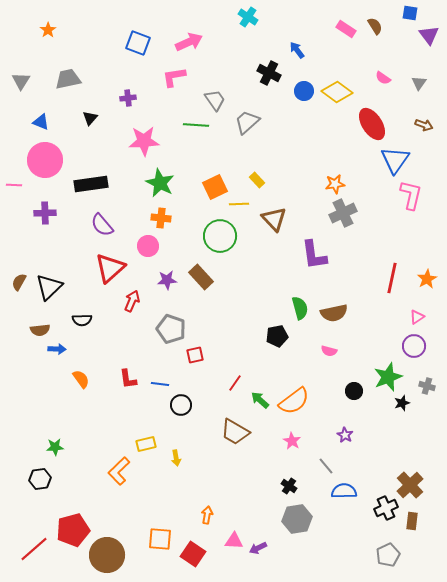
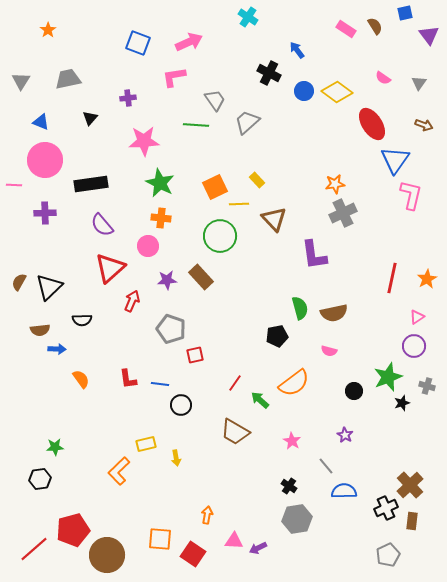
blue square at (410, 13): moved 5 px left; rotated 21 degrees counterclockwise
orange semicircle at (294, 401): moved 18 px up
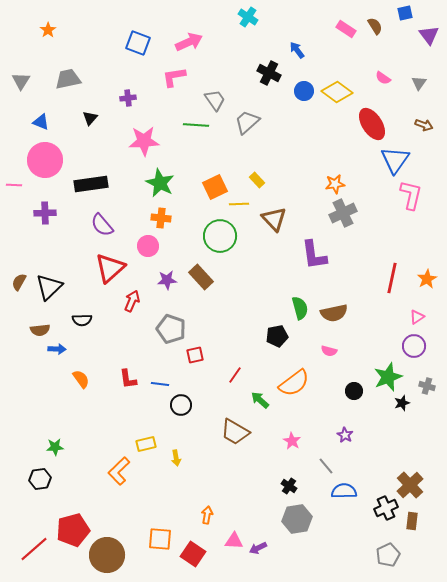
red line at (235, 383): moved 8 px up
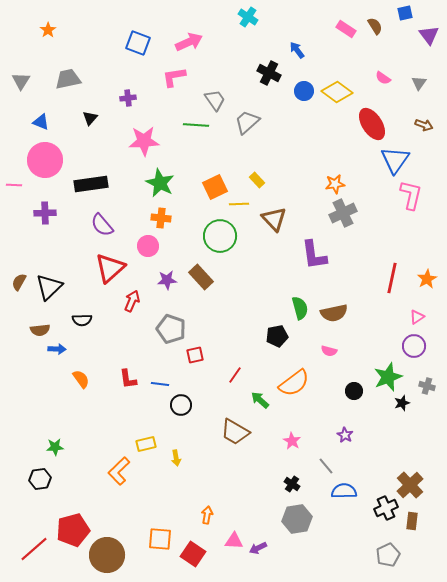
black cross at (289, 486): moved 3 px right, 2 px up
